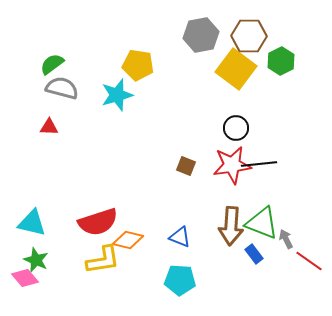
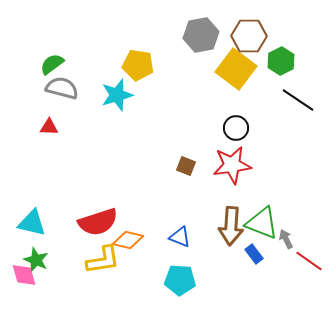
black line: moved 39 px right, 64 px up; rotated 40 degrees clockwise
pink diamond: moved 1 px left, 3 px up; rotated 24 degrees clockwise
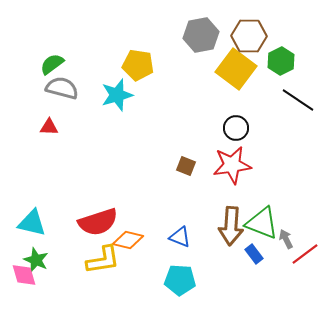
red line: moved 4 px left, 7 px up; rotated 72 degrees counterclockwise
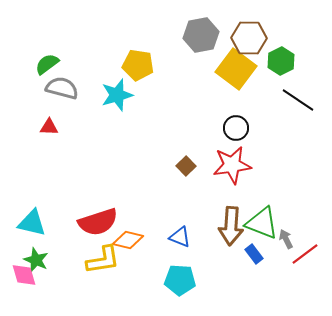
brown hexagon: moved 2 px down
green semicircle: moved 5 px left
brown square: rotated 24 degrees clockwise
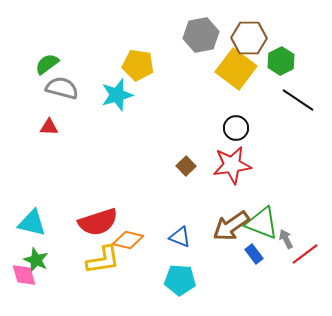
brown arrow: rotated 51 degrees clockwise
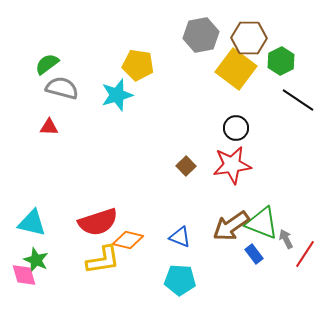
red line: rotated 20 degrees counterclockwise
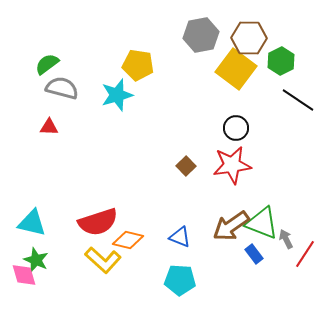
yellow L-shape: rotated 51 degrees clockwise
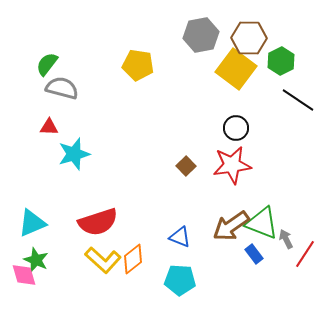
green semicircle: rotated 15 degrees counterclockwise
cyan star: moved 43 px left, 59 px down
cyan triangle: rotated 36 degrees counterclockwise
orange diamond: moved 5 px right, 19 px down; rotated 52 degrees counterclockwise
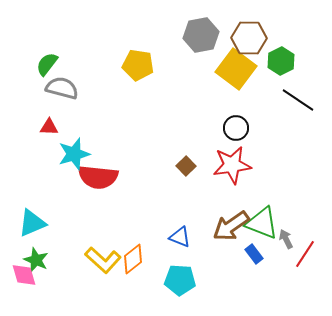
red semicircle: moved 45 px up; rotated 24 degrees clockwise
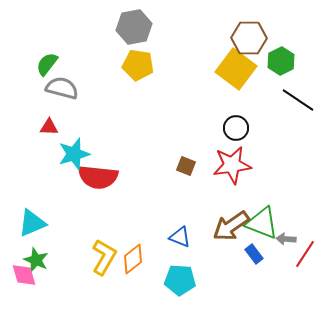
gray hexagon: moved 67 px left, 8 px up
brown square: rotated 24 degrees counterclockwise
gray arrow: rotated 60 degrees counterclockwise
yellow L-shape: moved 1 px right, 3 px up; rotated 102 degrees counterclockwise
